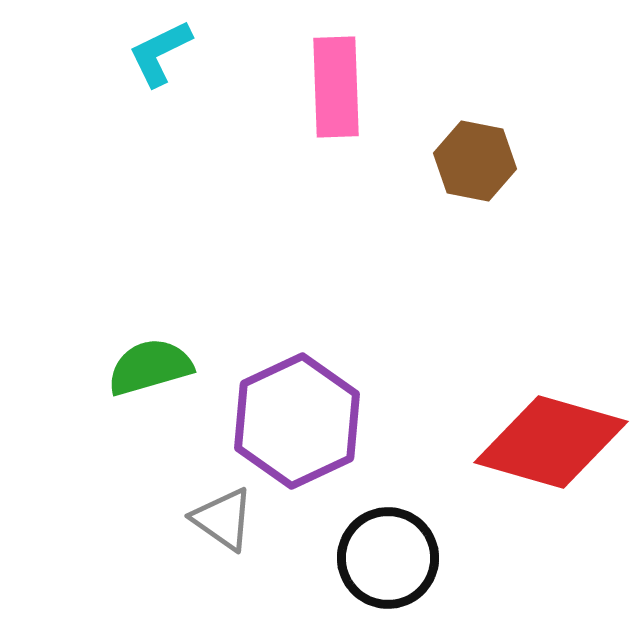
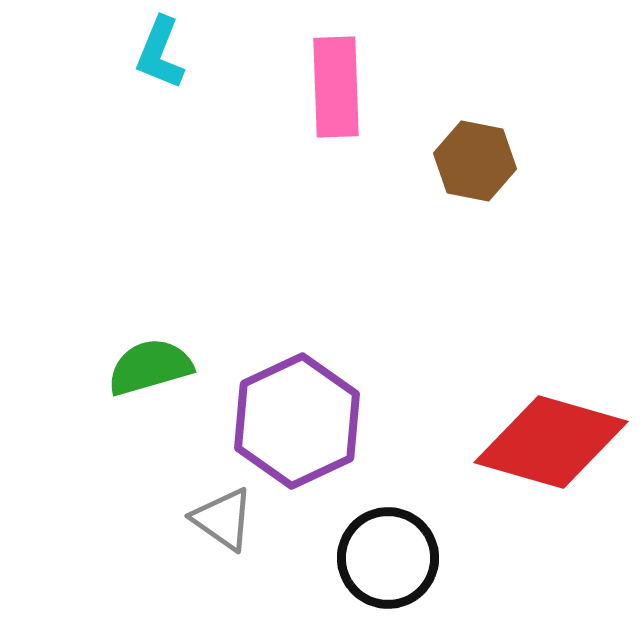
cyan L-shape: rotated 42 degrees counterclockwise
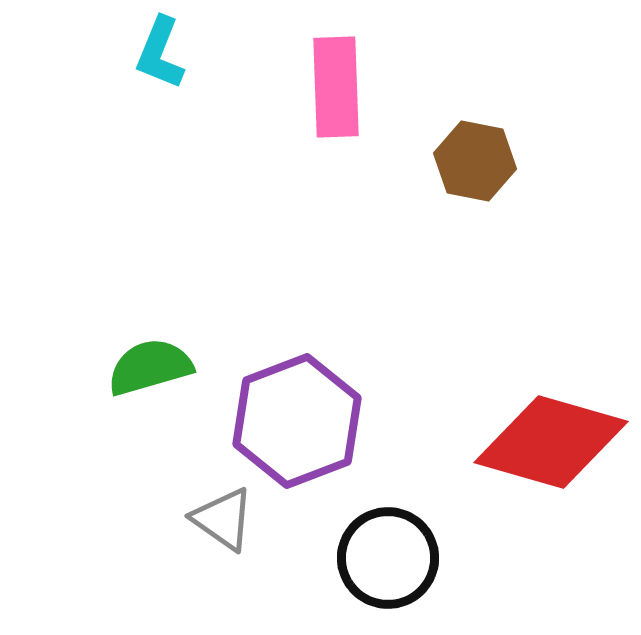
purple hexagon: rotated 4 degrees clockwise
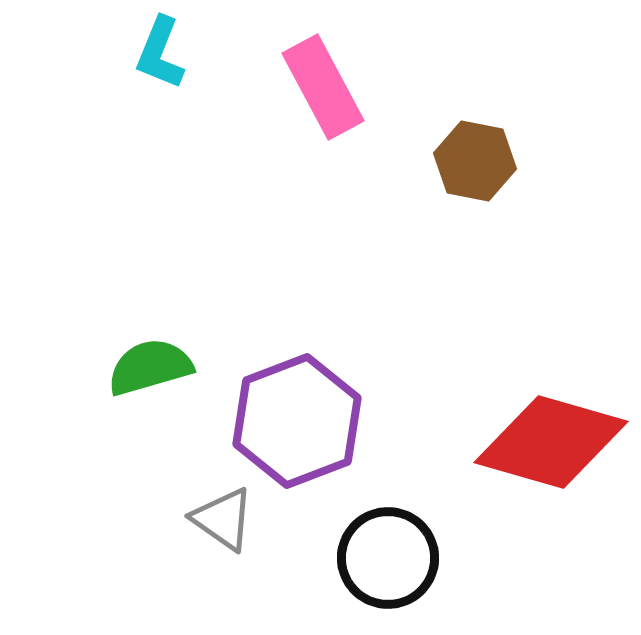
pink rectangle: moved 13 px left; rotated 26 degrees counterclockwise
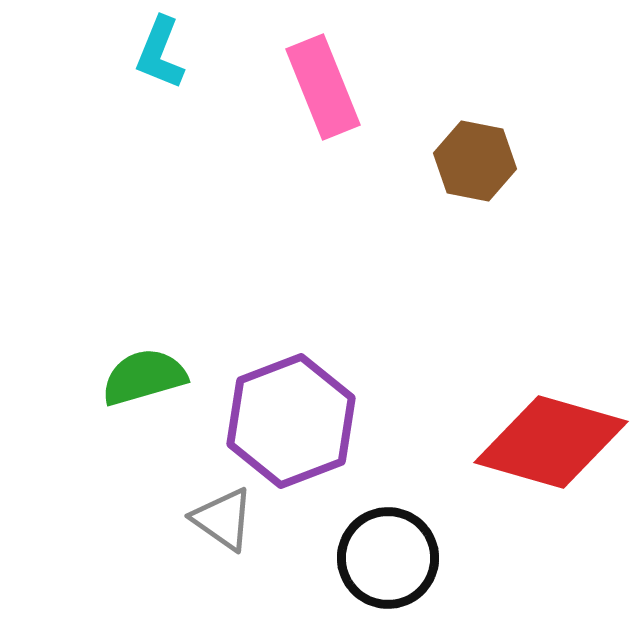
pink rectangle: rotated 6 degrees clockwise
green semicircle: moved 6 px left, 10 px down
purple hexagon: moved 6 px left
